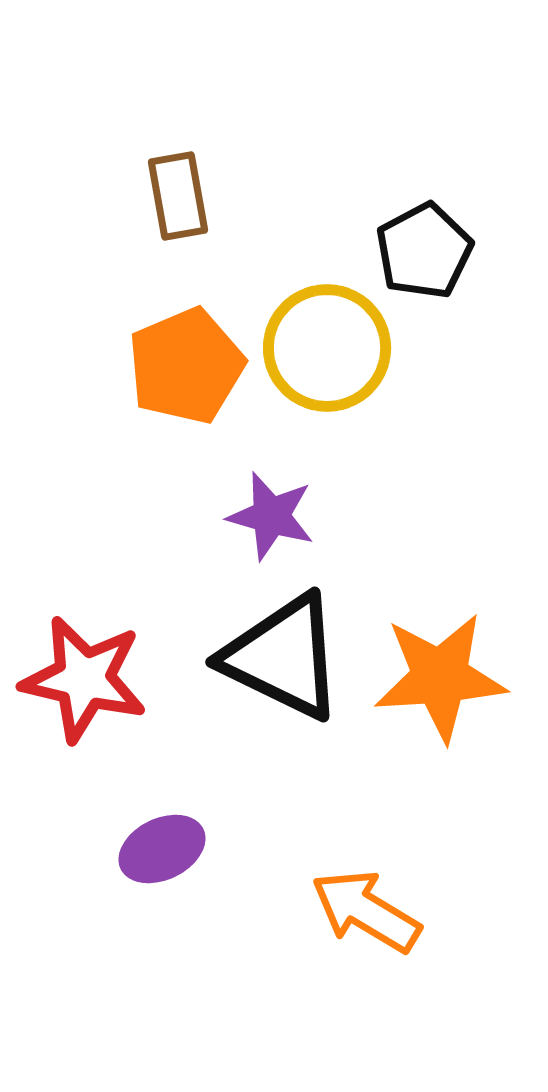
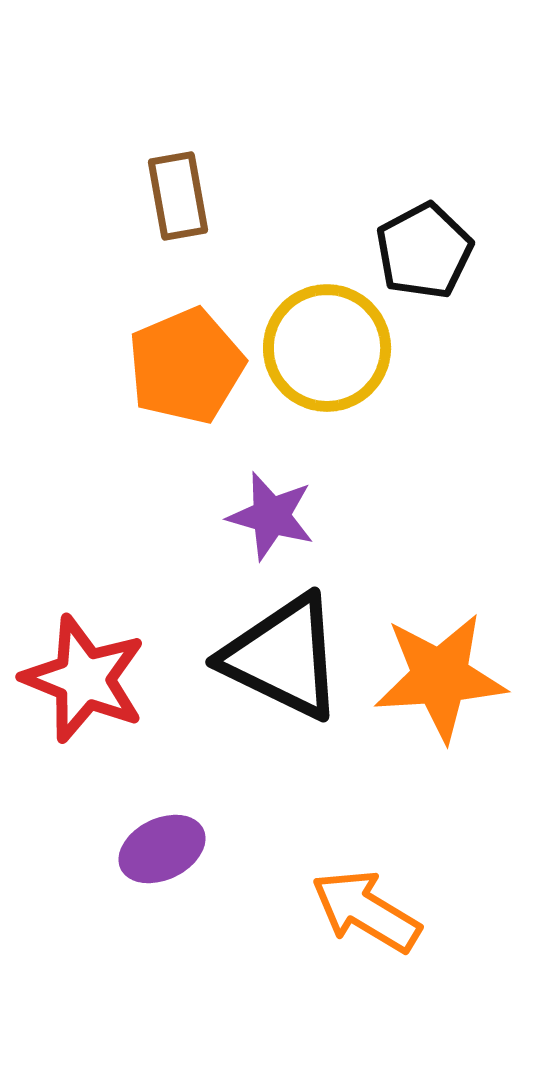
red star: rotated 9 degrees clockwise
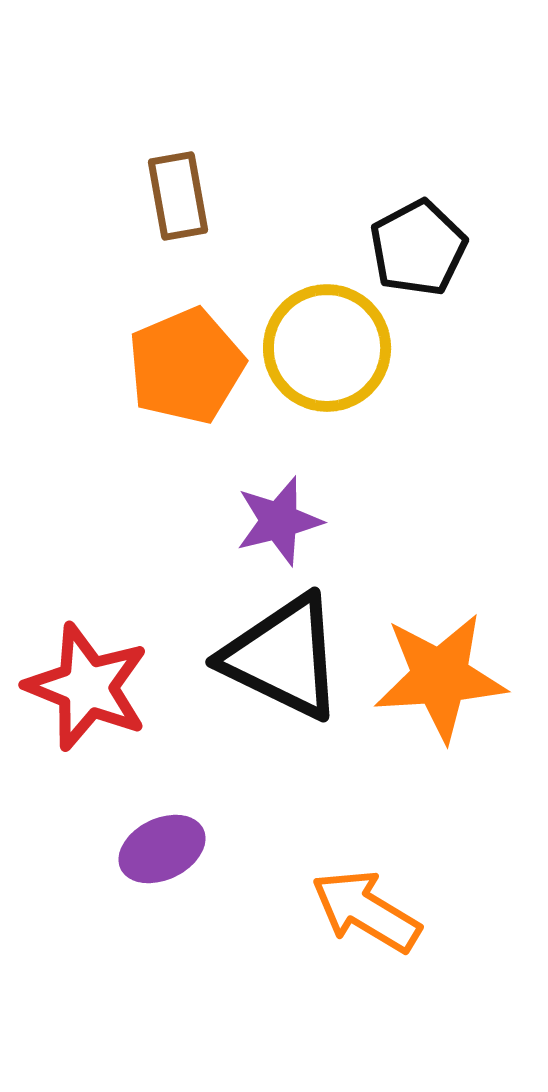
black pentagon: moved 6 px left, 3 px up
purple star: moved 8 px right, 5 px down; rotated 30 degrees counterclockwise
red star: moved 3 px right, 8 px down
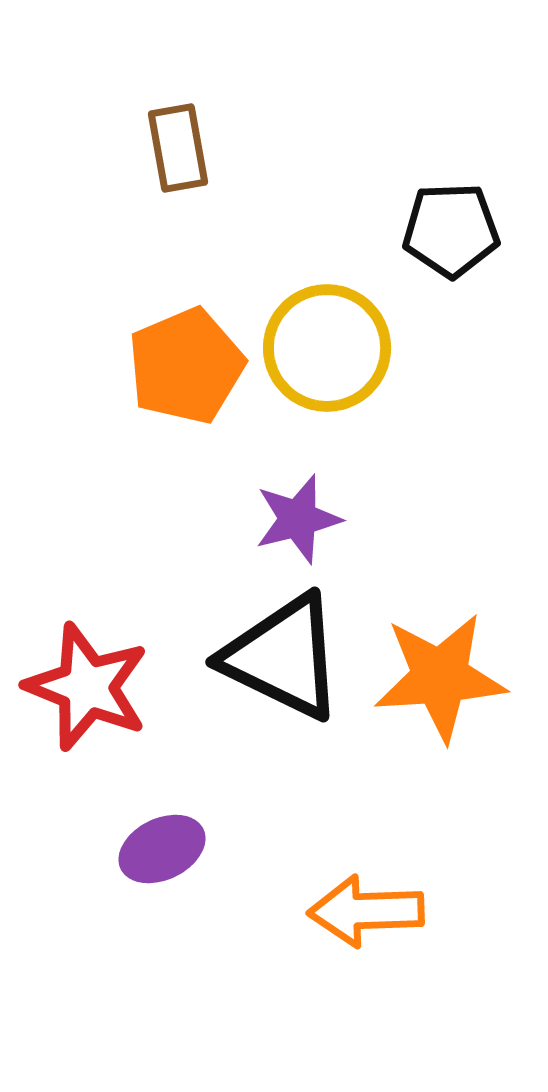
brown rectangle: moved 48 px up
black pentagon: moved 33 px right, 18 px up; rotated 26 degrees clockwise
purple star: moved 19 px right, 2 px up
orange arrow: rotated 33 degrees counterclockwise
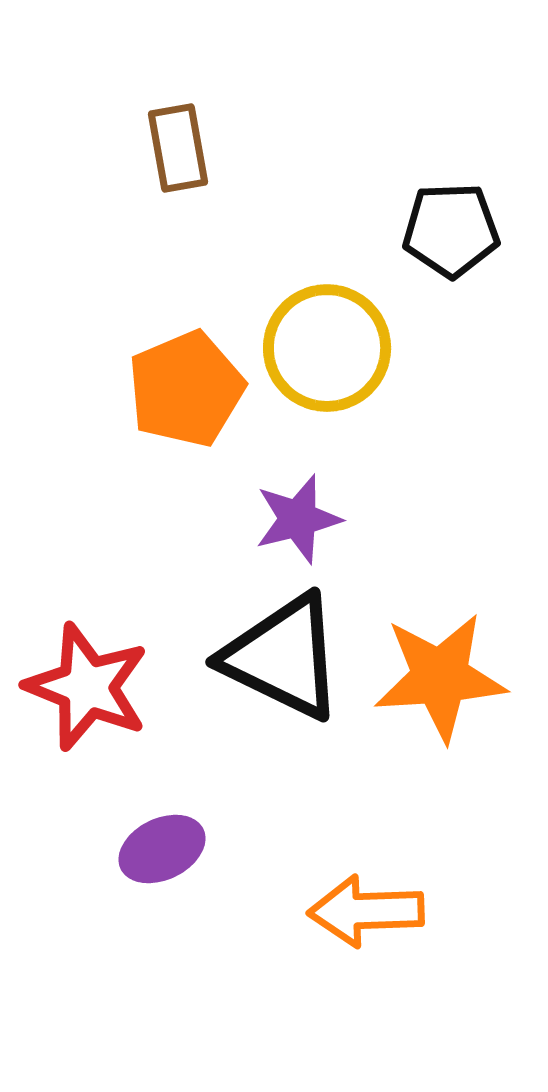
orange pentagon: moved 23 px down
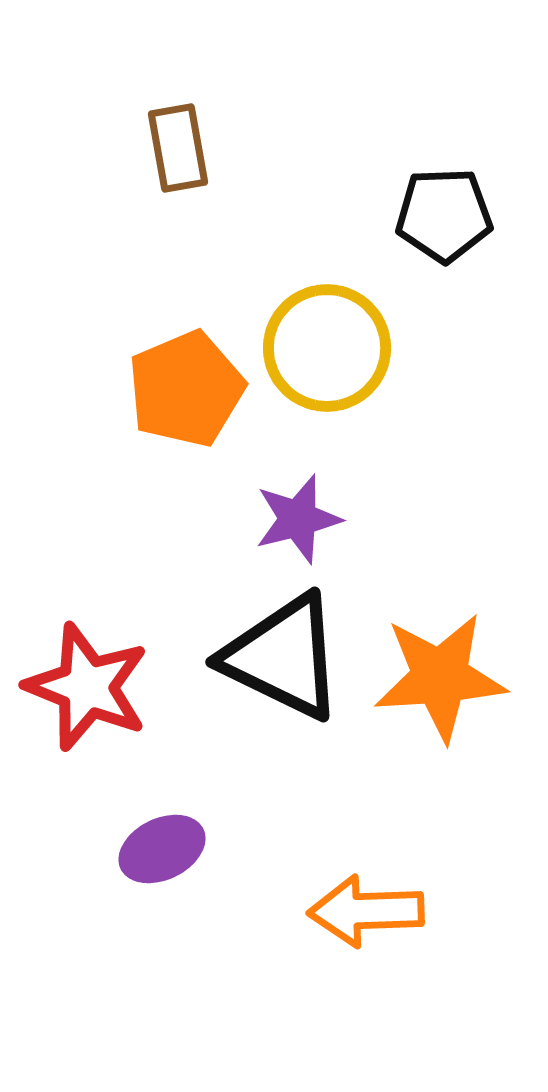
black pentagon: moved 7 px left, 15 px up
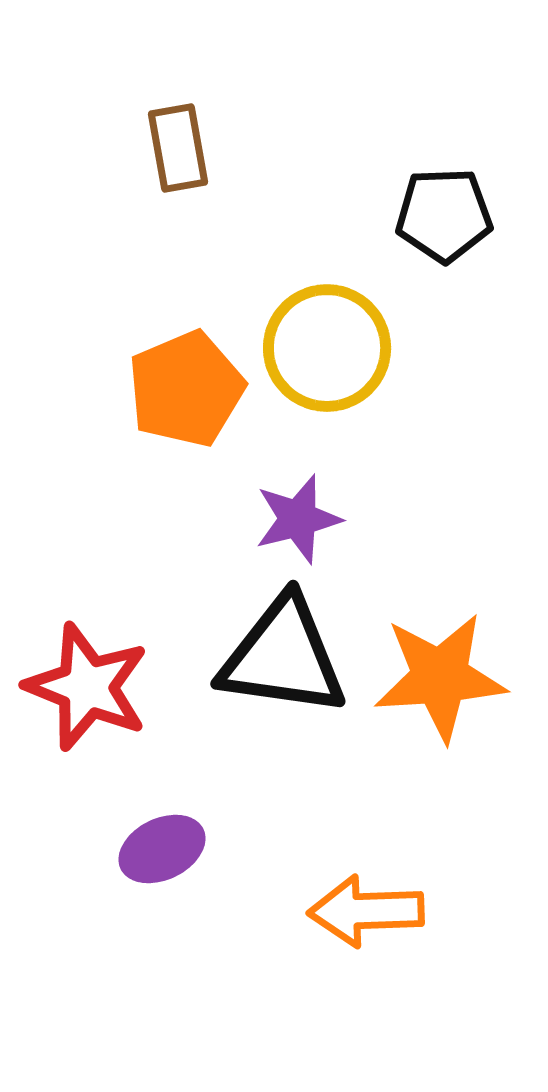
black triangle: rotated 18 degrees counterclockwise
